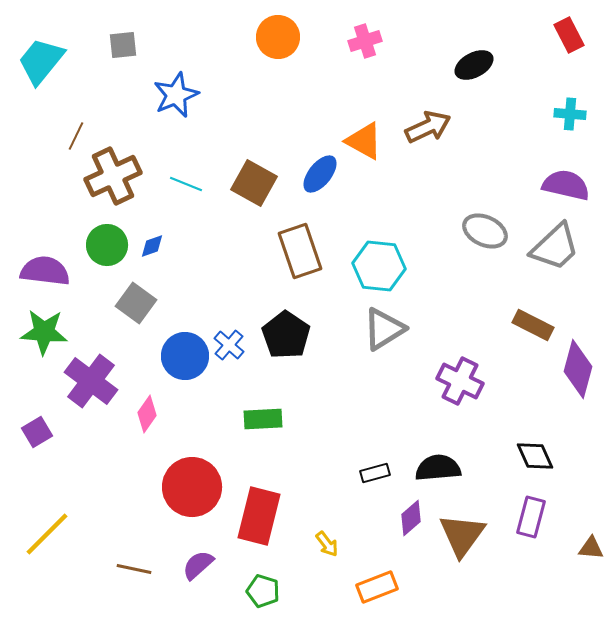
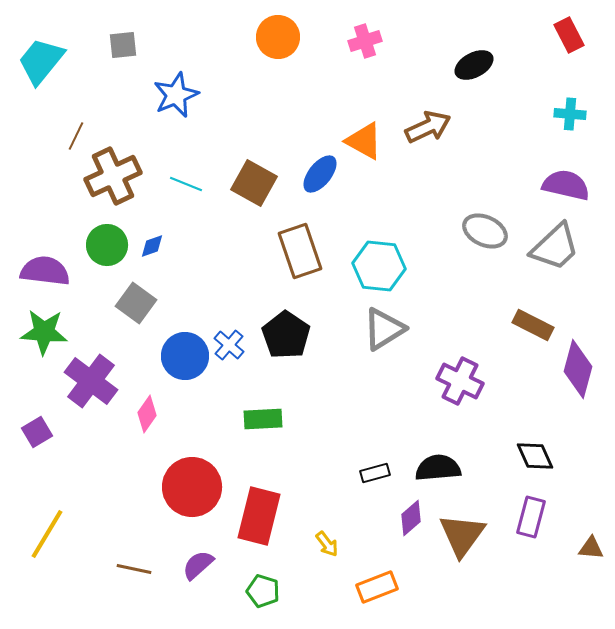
yellow line at (47, 534): rotated 14 degrees counterclockwise
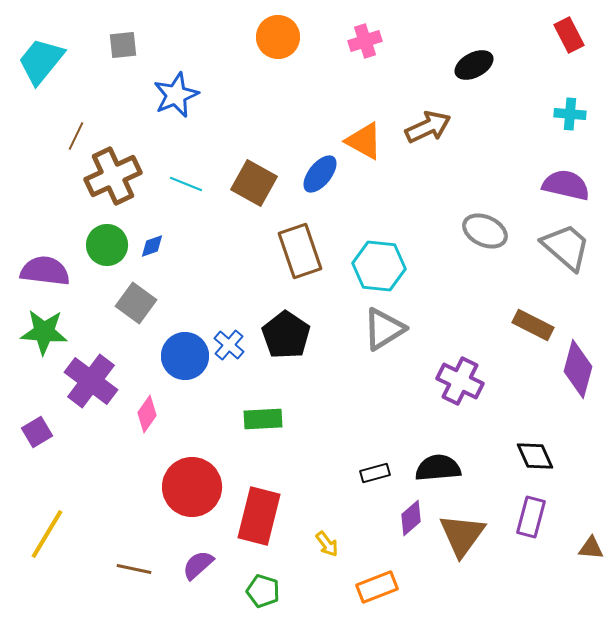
gray trapezoid at (555, 247): moved 11 px right; rotated 96 degrees counterclockwise
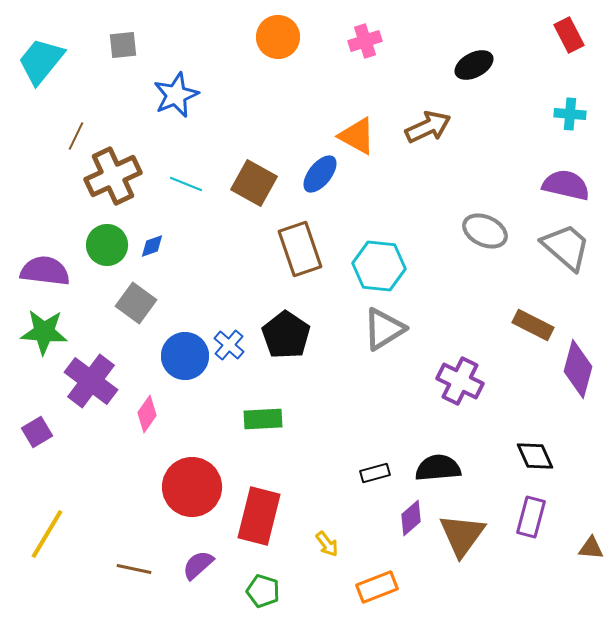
orange triangle at (364, 141): moved 7 px left, 5 px up
brown rectangle at (300, 251): moved 2 px up
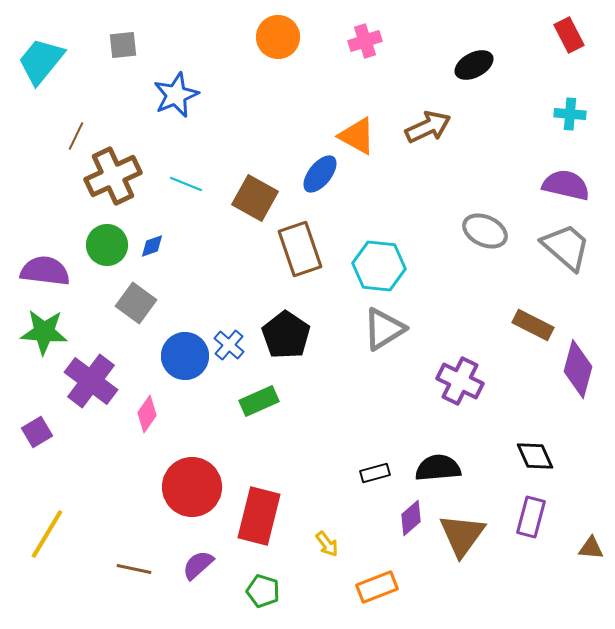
brown square at (254, 183): moved 1 px right, 15 px down
green rectangle at (263, 419): moved 4 px left, 18 px up; rotated 21 degrees counterclockwise
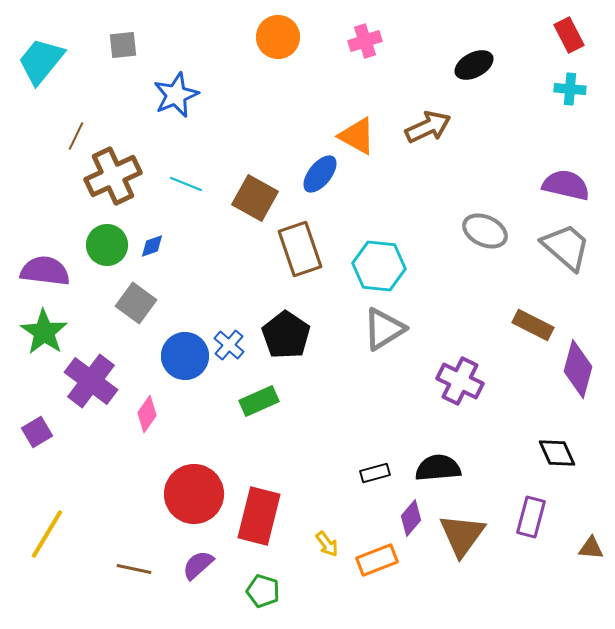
cyan cross at (570, 114): moved 25 px up
green star at (44, 332): rotated 30 degrees clockwise
black diamond at (535, 456): moved 22 px right, 3 px up
red circle at (192, 487): moved 2 px right, 7 px down
purple diamond at (411, 518): rotated 9 degrees counterclockwise
orange rectangle at (377, 587): moved 27 px up
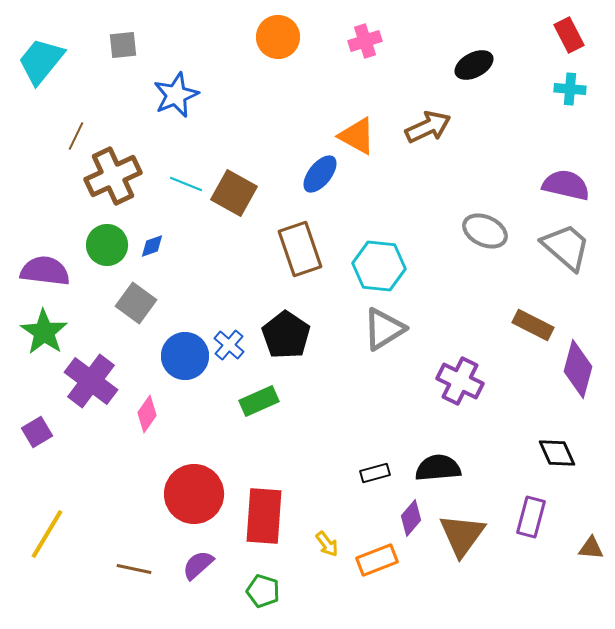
brown square at (255, 198): moved 21 px left, 5 px up
red rectangle at (259, 516): moved 5 px right; rotated 10 degrees counterclockwise
